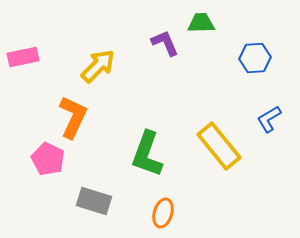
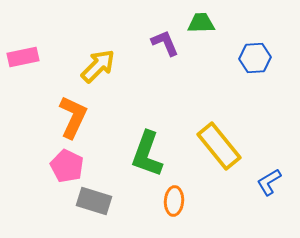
blue L-shape: moved 63 px down
pink pentagon: moved 19 px right, 7 px down
orange ellipse: moved 11 px right, 12 px up; rotated 12 degrees counterclockwise
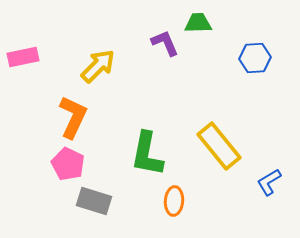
green trapezoid: moved 3 px left
green L-shape: rotated 9 degrees counterclockwise
pink pentagon: moved 1 px right, 2 px up
